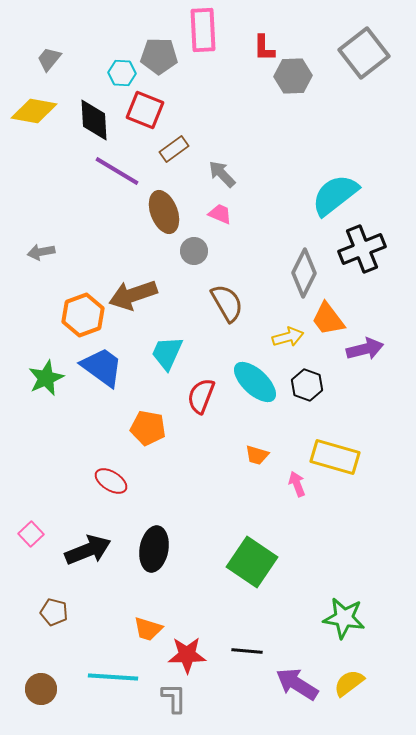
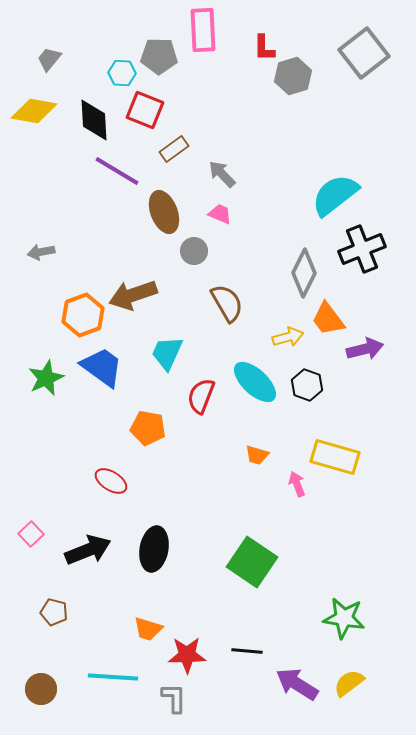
gray hexagon at (293, 76): rotated 15 degrees counterclockwise
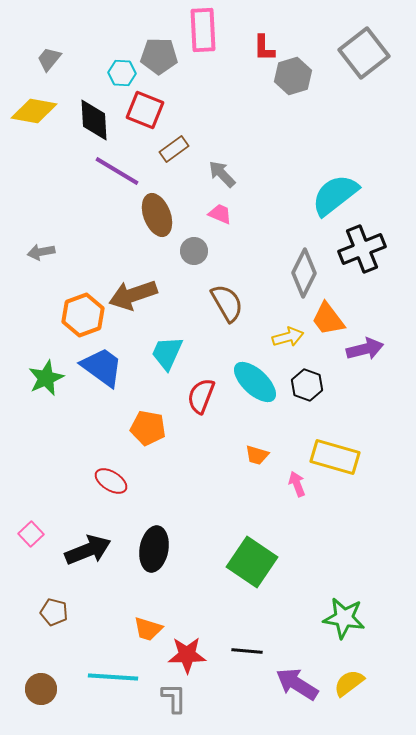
brown ellipse at (164, 212): moved 7 px left, 3 px down
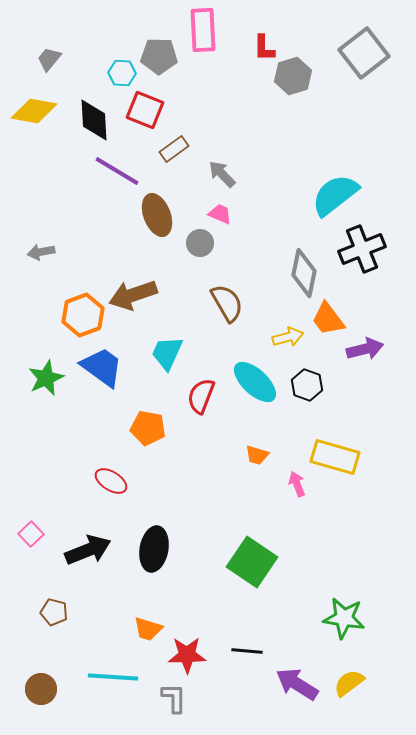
gray circle at (194, 251): moved 6 px right, 8 px up
gray diamond at (304, 273): rotated 15 degrees counterclockwise
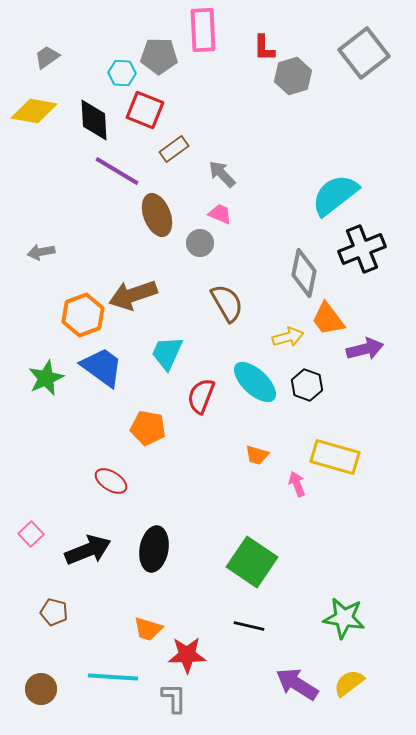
gray trapezoid at (49, 59): moved 2 px left, 2 px up; rotated 16 degrees clockwise
black line at (247, 651): moved 2 px right, 25 px up; rotated 8 degrees clockwise
